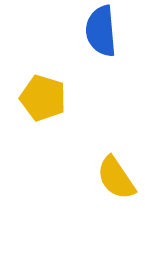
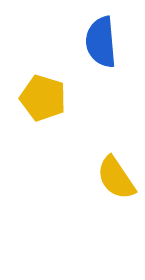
blue semicircle: moved 11 px down
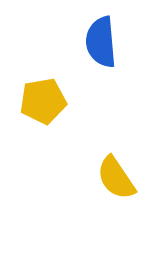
yellow pentagon: moved 3 px down; rotated 27 degrees counterclockwise
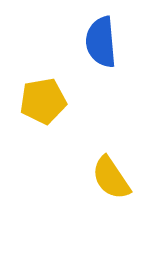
yellow semicircle: moved 5 px left
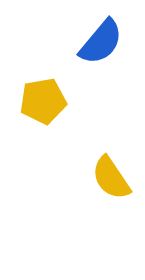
blue semicircle: rotated 135 degrees counterclockwise
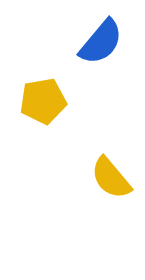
yellow semicircle: rotated 6 degrees counterclockwise
